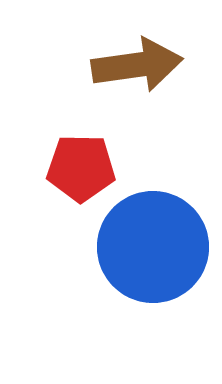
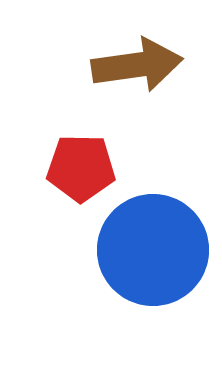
blue circle: moved 3 px down
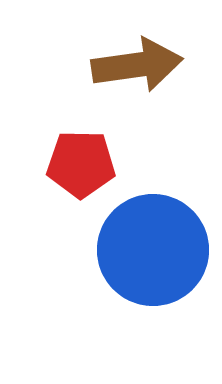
red pentagon: moved 4 px up
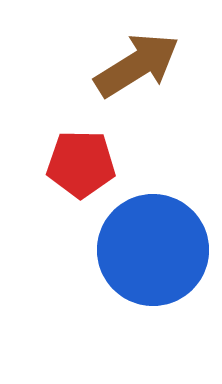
brown arrow: rotated 24 degrees counterclockwise
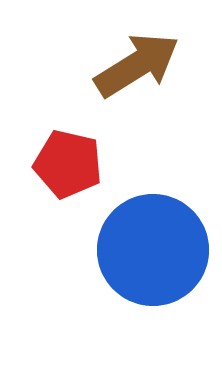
red pentagon: moved 13 px left; rotated 12 degrees clockwise
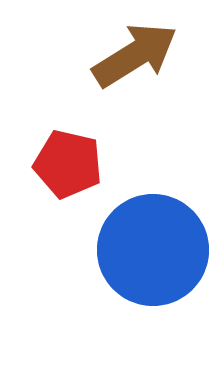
brown arrow: moved 2 px left, 10 px up
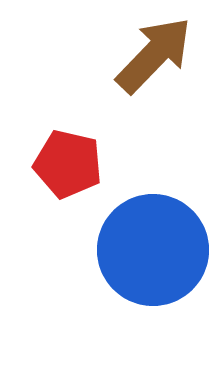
brown arrow: moved 19 px right; rotated 14 degrees counterclockwise
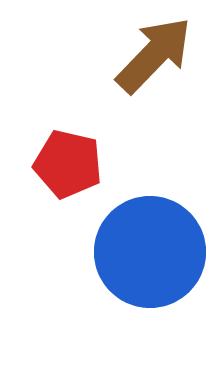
blue circle: moved 3 px left, 2 px down
